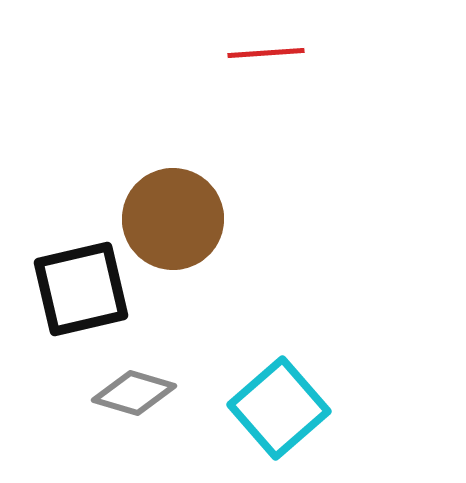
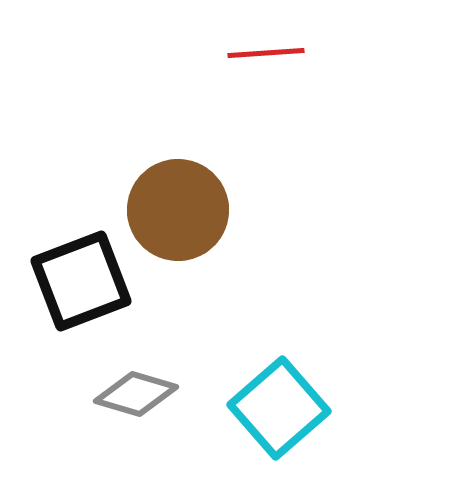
brown circle: moved 5 px right, 9 px up
black square: moved 8 px up; rotated 8 degrees counterclockwise
gray diamond: moved 2 px right, 1 px down
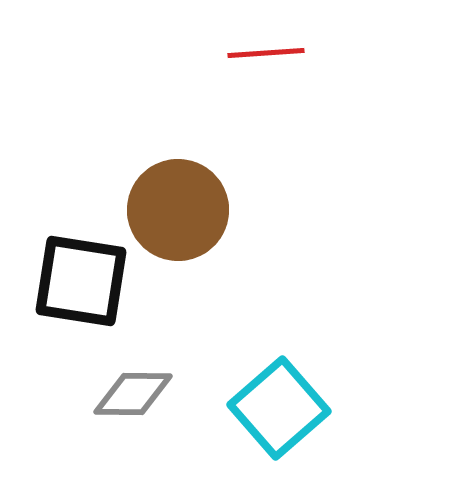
black square: rotated 30 degrees clockwise
gray diamond: moved 3 px left; rotated 16 degrees counterclockwise
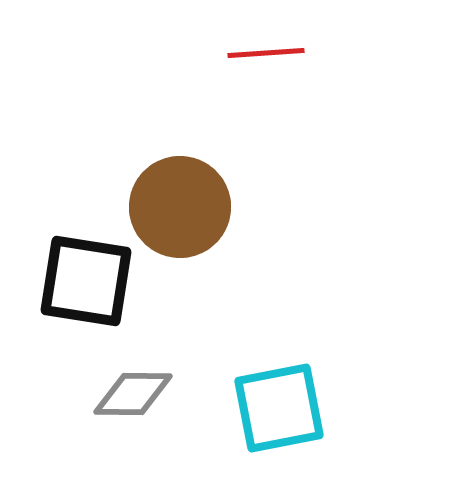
brown circle: moved 2 px right, 3 px up
black square: moved 5 px right
cyan square: rotated 30 degrees clockwise
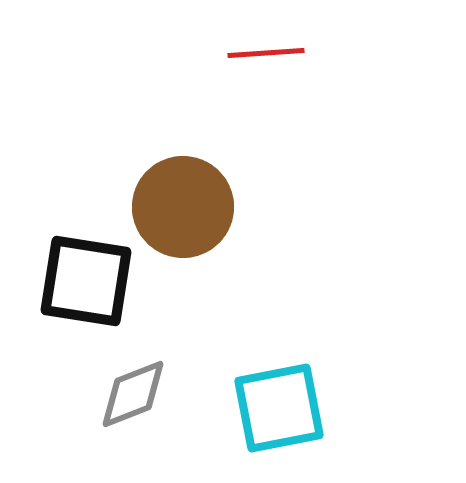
brown circle: moved 3 px right
gray diamond: rotated 22 degrees counterclockwise
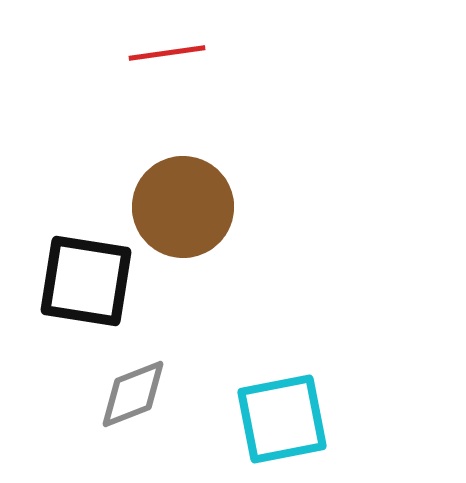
red line: moved 99 px left; rotated 4 degrees counterclockwise
cyan square: moved 3 px right, 11 px down
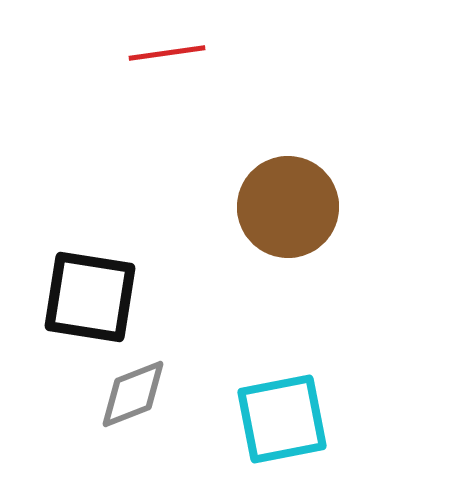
brown circle: moved 105 px right
black square: moved 4 px right, 16 px down
